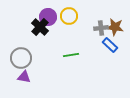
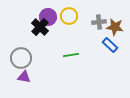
gray cross: moved 2 px left, 6 px up
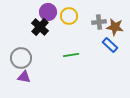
purple circle: moved 5 px up
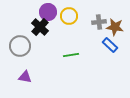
gray circle: moved 1 px left, 12 px up
purple triangle: moved 1 px right
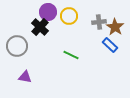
brown star: rotated 24 degrees clockwise
gray circle: moved 3 px left
green line: rotated 35 degrees clockwise
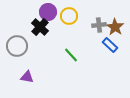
gray cross: moved 3 px down
green line: rotated 21 degrees clockwise
purple triangle: moved 2 px right
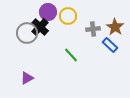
yellow circle: moved 1 px left
gray cross: moved 6 px left, 4 px down
gray circle: moved 10 px right, 13 px up
purple triangle: moved 1 px down; rotated 40 degrees counterclockwise
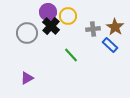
black cross: moved 11 px right, 1 px up
